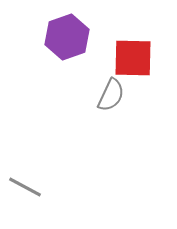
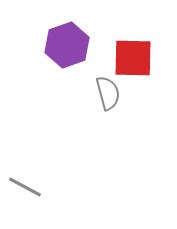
purple hexagon: moved 8 px down
gray semicircle: moved 3 px left, 2 px up; rotated 40 degrees counterclockwise
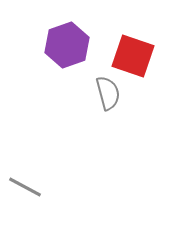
red square: moved 2 px up; rotated 18 degrees clockwise
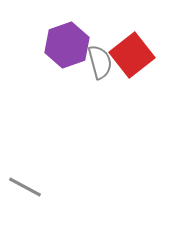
red square: moved 1 px left, 1 px up; rotated 33 degrees clockwise
gray semicircle: moved 8 px left, 31 px up
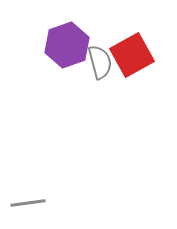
red square: rotated 9 degrees clockwise
gray line: moved 3 px right, 16 px down; rotated 36 degrees counterclockwise
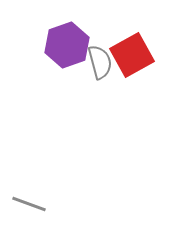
gray line: moved 1 px right, 1 px down; rotated 28 degrees clockwise
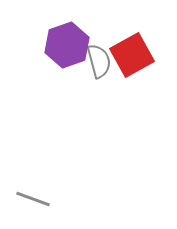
gray semicircle: moved 1 px left, 1 px up
gray line: moved 4 px right, 5 px up
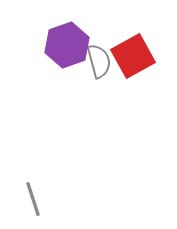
red square: moved 1 px right, 1 px down
gray line: rotated 52 degrees clockwise
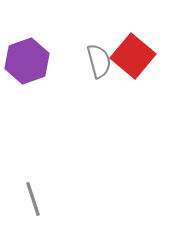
purple hexagon: moved 40 px left, 16 px down
red square: rotated 21 degrees counterclockwise
